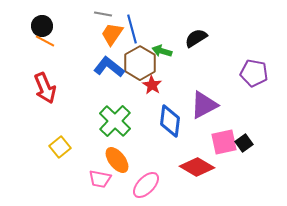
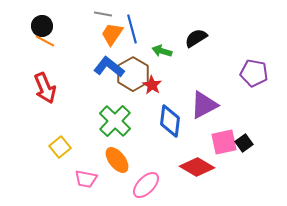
brown hexagon: moved 7 px left, 11 px down
pink trapezoid: moved 14 px left
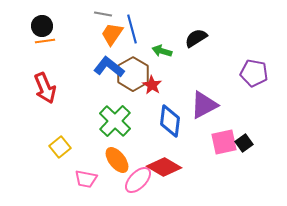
orange line: rotated 36 degrees counterclockwise
red diamond: moved 33 px left
pink ellipse: moved 8 px left, 5 px up
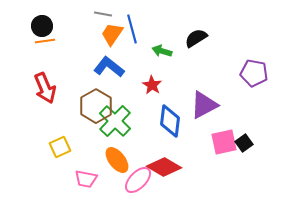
brown hexagon: moved 37 px left, 32 px down
yellow square: rotated 15 degrees clockwise
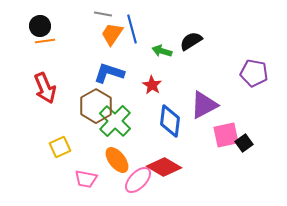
black circle: moved 2 px left
black semicircle: moved 5 px left, 3 px down
blue L-shape: moved 6 px down; rotated 20 degrees counterclockwise
pink square: moved 2 px right, 7 px up
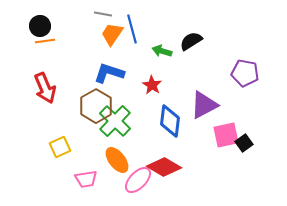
purple pentagon: moved 9 px left
pink trapezoid: rotated 20 degrees counterclockwise
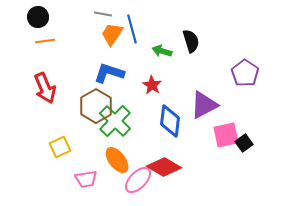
black circle: moved 2 px left, 9 px up
black semicircle: rotated 105 degrees clockwise
purple pentagon: rotated 24 degrees clockwise
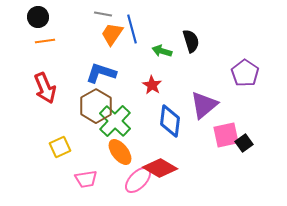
blue L-shape: moved 8 px left
purple triangle: rotated 12 degrees counterclockwise
orange ellipse: moved 3 px right, 8 px up
red diamond: moved 4 px left, 1 px down
